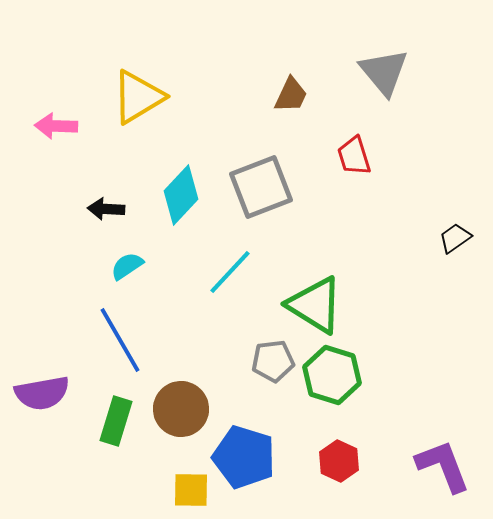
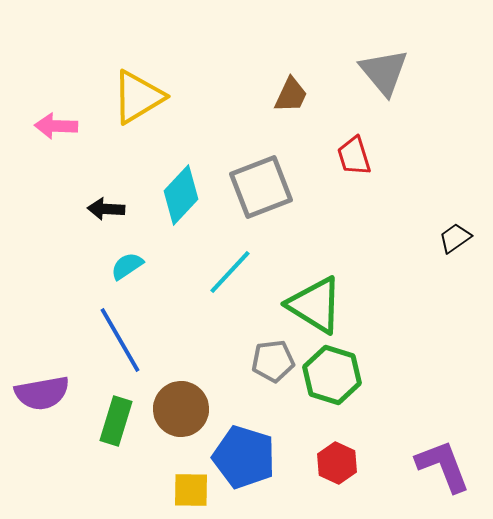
red hexagon: moved 2 px left, 2 px down
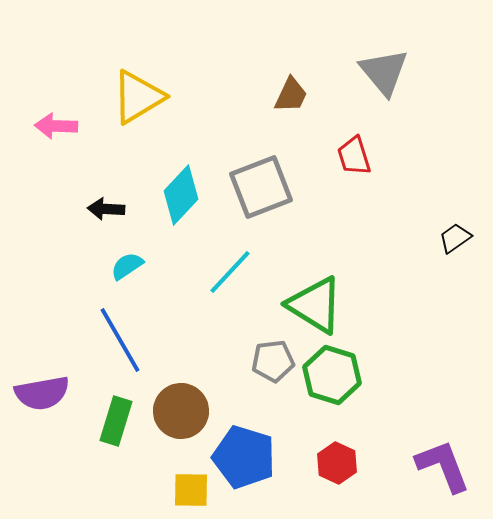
brown circle: moved 2 px down
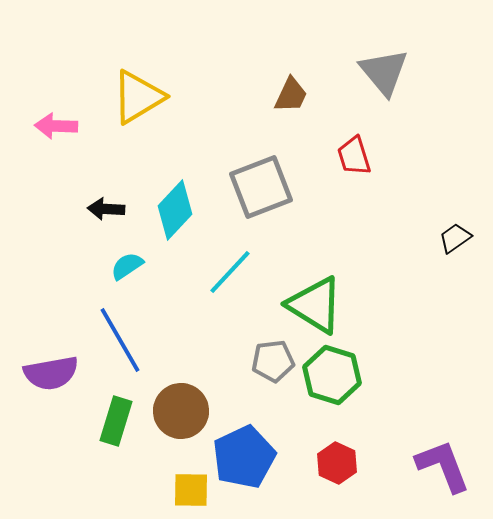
cyan diamond: moved 6 px left, 15 px down
purple semicircle: moved 9 px right, 20 px up
blue pentagon: rotated 30 degrees clockwise
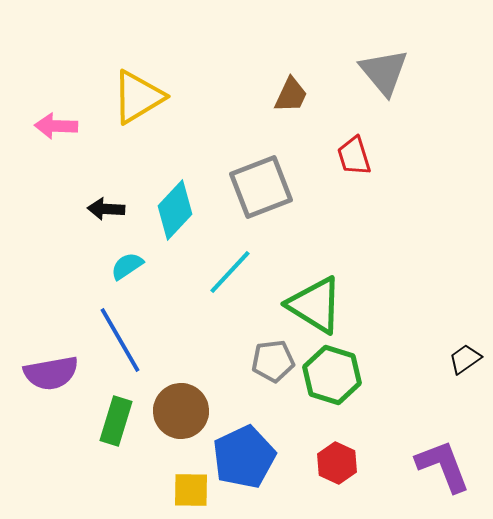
black trapezoid: moved 10 px right, 121 px down
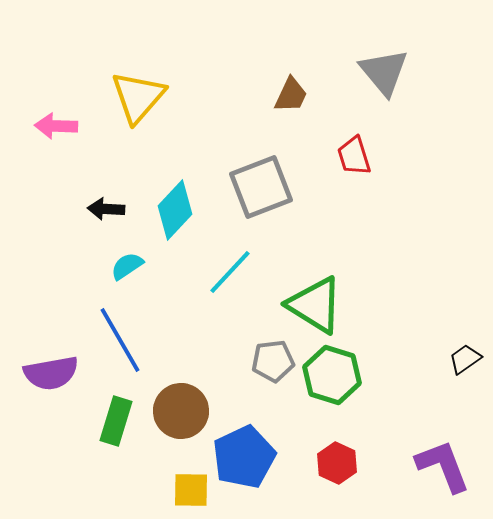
yellow triangle: rotated 18 degrees counterclockwise
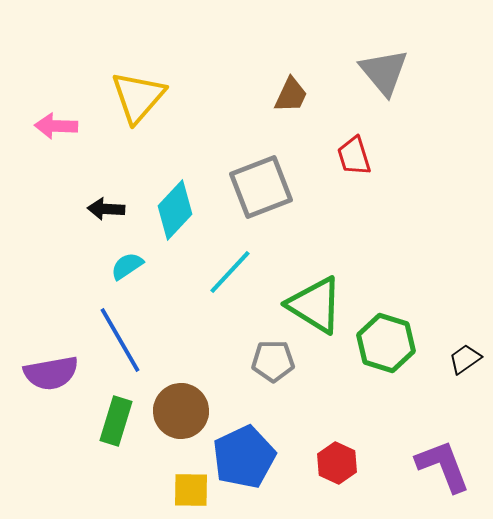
gray pentagon: rotated 6 degrees clockwise
green hexagon: moved 54 px right, 32 px up
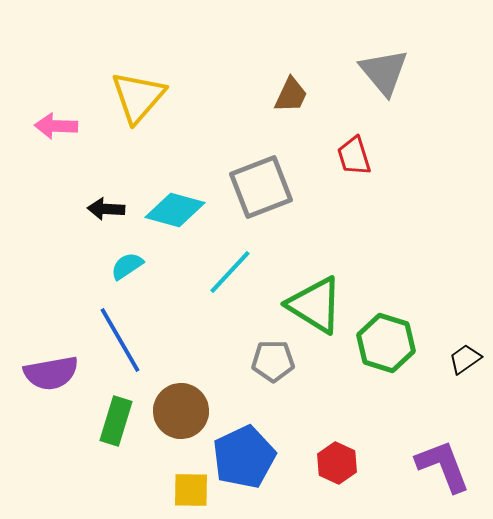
cyan diamond: rotated 62 degrees clockwise
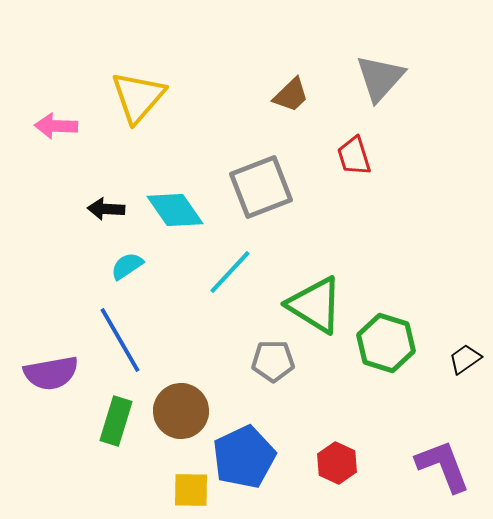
gray triangle: moved 4 px left, 6 px down; rotated 22 degrees clockwise
brown trapezoid: rotated 21 degrees clockwise
cyan diamond: rotated 40 degrees clockwise
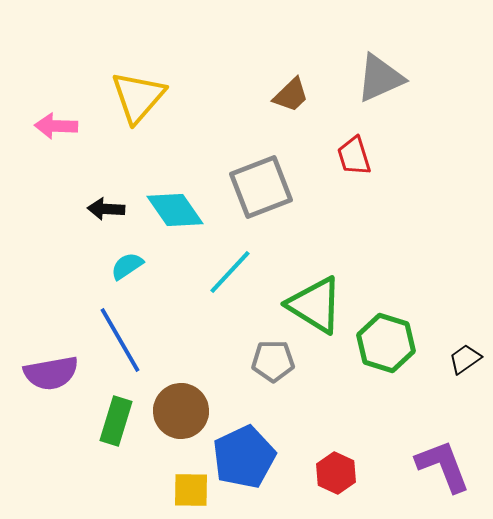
gray triangle: rotated 24 degrees clockwise
red hexagon: moved 1 px left, 10 px down
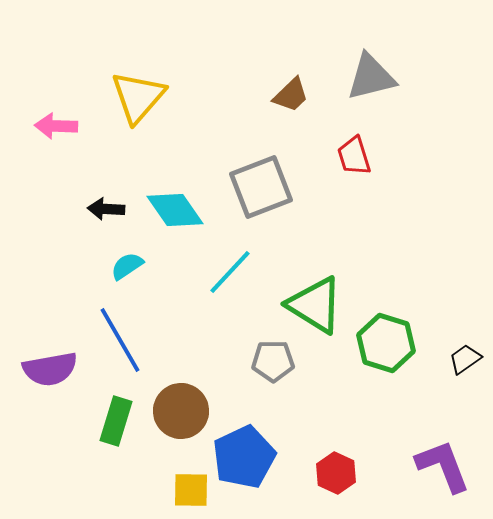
gray triangle: moved 9 px left, 1 px up; rotated 10 degrees clockwise
purple semicircle: moved 1 px left, 4 px up
